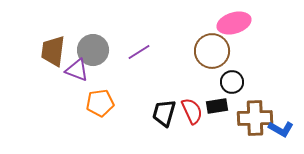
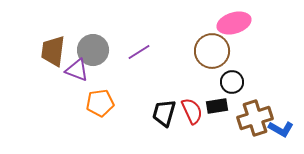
brown cross: rotated 16 degrees counterclockwise
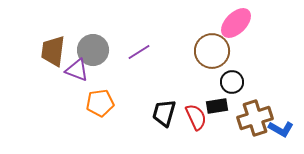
pink ellipse: moved 2 px right; rotated 28 degrees counterclockwise
red semicircle: moved 4 px right, 6 px down
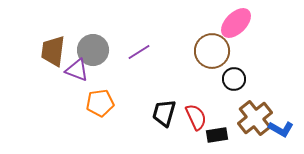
black circle: moved 2 px right, 3 px up
black rectangle: moved 29 px down
brown cross: rotated 20 degrees counterclockwise
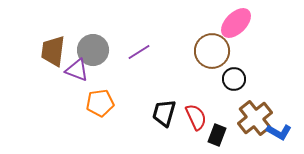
blue L-shape: moved 2 px left, 3 px down
black rectangle: rotated 60 degrees counterclockwise
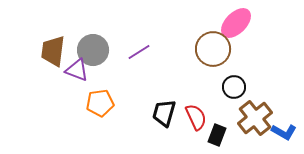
brown circle: moved 1 px right, 2 px up
black circle: moved 8 px down
blue L-shape: moved 5 px right
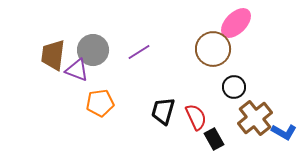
brown trapezoid: moved 4 px down
black trapezoid: moved 1 px left, 2 px up
black rectangle: moved 3 px left, 4 px down; rotated 50 degrees counterclockwise
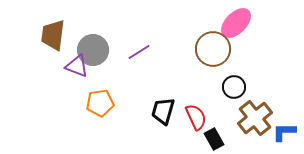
brown trapezoid: moved 20 px up
purple triangle: moved 4 px up
blue L-shape: rotated 150 degrees clockwise
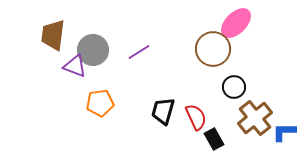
purple triangle: moved 2 px left
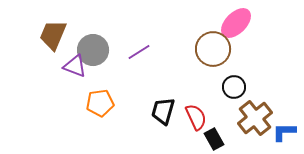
brown trapezoid: rotated 16 degrees clockwise
